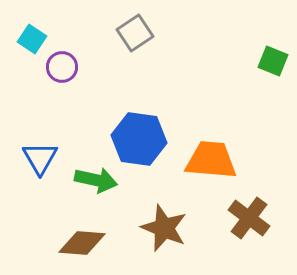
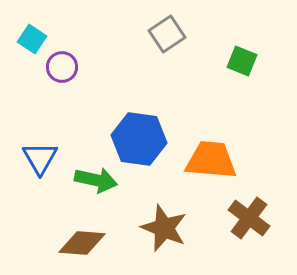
gray square: moved 32 px right, 1 px down
green square: moved 31 px left
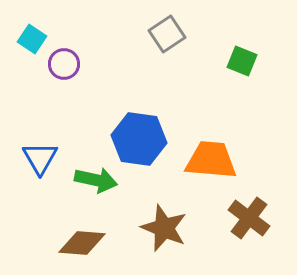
purple circle: moved 2 px right, 3 px up
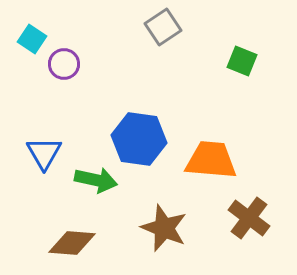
gray square: moved 4 px left, 7 px up
blue triangle: moved 4 px right, 5 px up
brown diamond: moved 10 px left
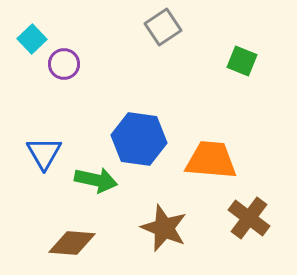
cyan square: rotated 12 degrees clockwise
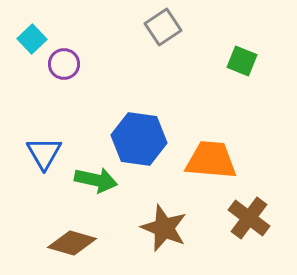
brown diamond: rotated 12 degrees clockwise
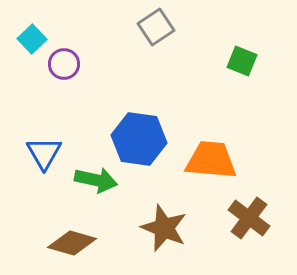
gray square: moved 7 px left
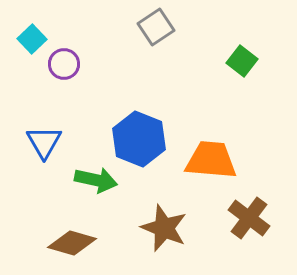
green square: rotated 16 degrees clockwise
blue hexagon: rotated 14 degrees clockwise
blue triangle: moved 11 px up
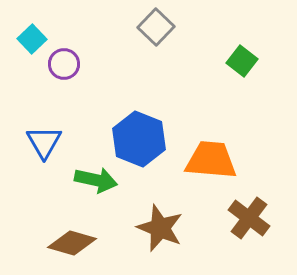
gray square: rotated 12 degrees counterclockwise
brown star: moved 4 px left
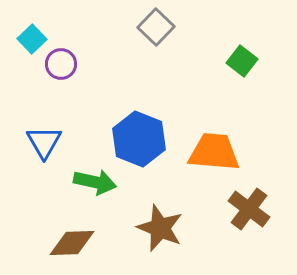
purple circle: moved 3 px left
orange trapezoid: moved 3 px right, 8 px up
green arrow: moved 1 px left, 2 px down
brown cross: moved 9 px up
brown diamond: rotated 18 degrees counterclockwise
